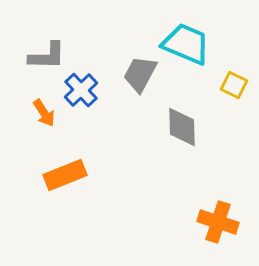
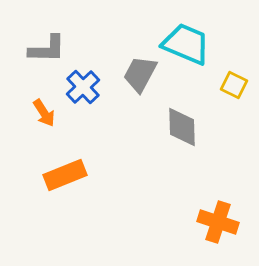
gray L-shape: moved 7 px up
blue cross: moved 2 px right, 3 px up
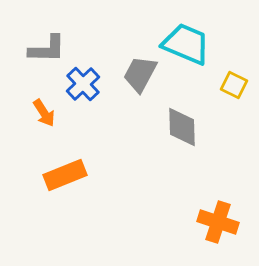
blue cross: moved 3 px up
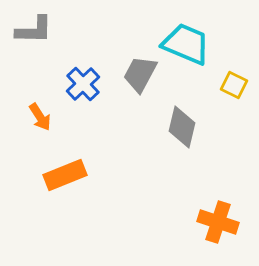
gray L-shape: moved 13 px left, 19 px up
orange arrow: moved 4 px left, 4 px down
gray diamond: rotated 15 degrees clockwise
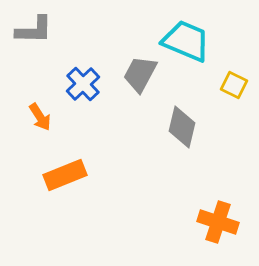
cyan trapezoid: moved 3 px up
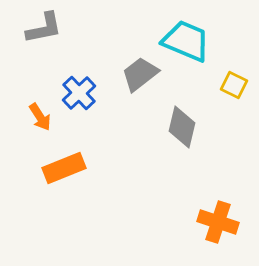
gray L-shape: moved 10 px right, 2 px up; rotated 12 degrees counterclockwise
gray trapezoid: rotated 24 degrees clockwise
blue cross: moved 4 px left, 9 px down
orange rectangle: moved 1 px left, 7 px up
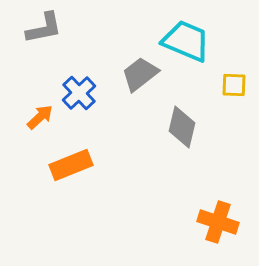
yellow square: rotated 24 degrees counterclockwise
orange arrow: rotated 100 degrees counterclockwise
orange rectangle: moved 7 px right, 3 px up
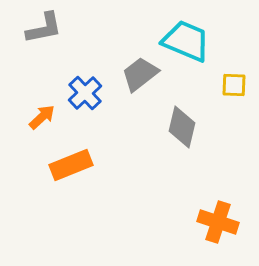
blue cross: moved 6 px right
orange arrow: moved 2 px right
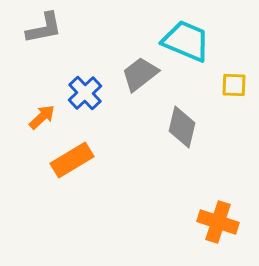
orange rectangle: moved 1 px right, 5 px up; rotated 9 degrees counterclockwise
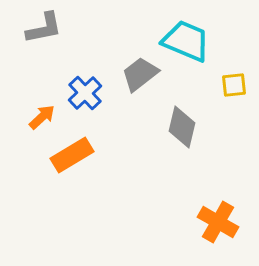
yellow square: rotated 8 degrees counterclockwise
orange rectangle: moved 5 px up
orange cross: rotated 12 degrees clockwise
